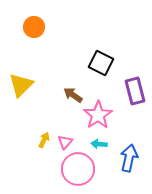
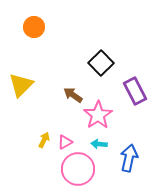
black square: rotated 20 degrees clockwise
purple rectangle: rotated 12 degrees counterclockwise
pink triangle: rotated 21 degrees clockwise
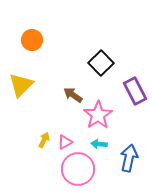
orange circle: moved 2 px left, 13 px down
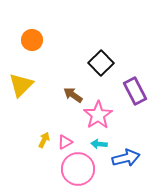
blue arrow: moved 3 px left; rotated 64 degrees clockwise
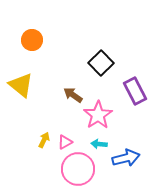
yellow triangle: rotated 36 degrees counterclockwise
